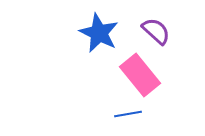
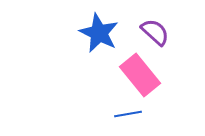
purple semicircle: moved 1 px left, 1 px down
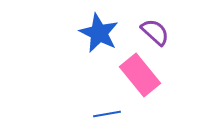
blue line: moved 21 px left
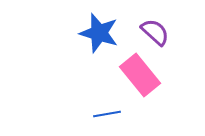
blue star: rotated 9 degrees counterclockwise
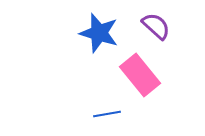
purple semicircle: moved 1 px right, 6 px up
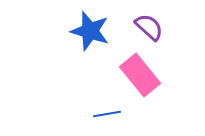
purple semicircle: moved 7 px left, 1 px down
blue star: moved 9 px left, 2 px up
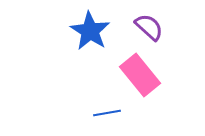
blue star: rotated 15 degrees clockwise
blue line: moved 1 px up
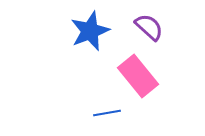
blue star: rotated 18 degrees clockwise
pink rectangle: moved 2 px left, 1 px down
